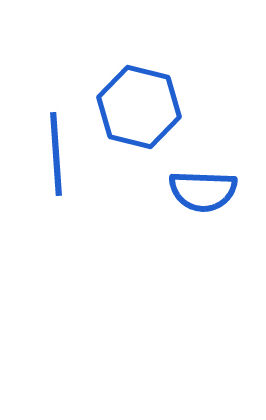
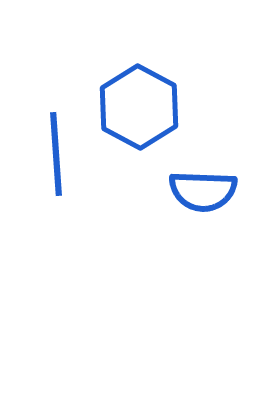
blue hexagon: rotated 14 degrees clockwise
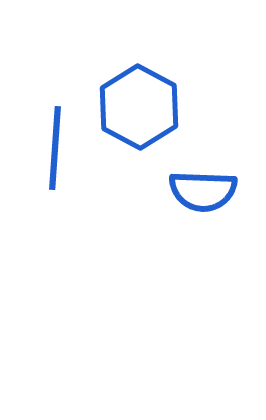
blue line: moved 1 px left, 6 px up; rotated 8 degrees clockwise
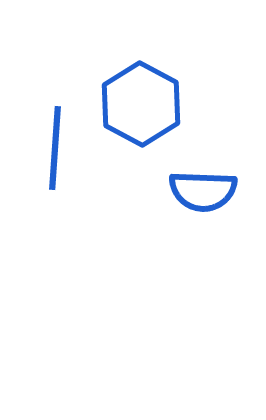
blue hexagon: moved 2 px right, 3 px up
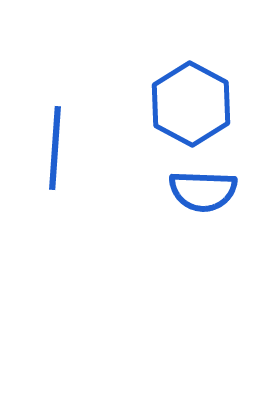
blue hexagon: moved 50 px right
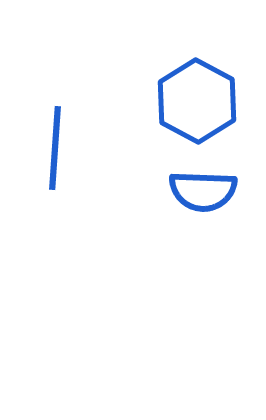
blue hexagon: moved 6 px right, 3 px up
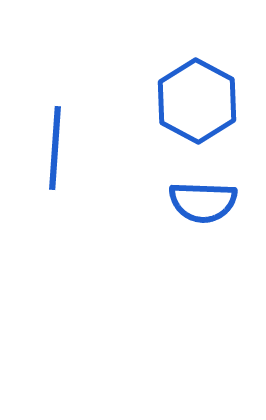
blue semicircle: moved 11 px down
